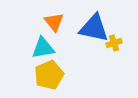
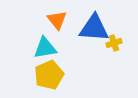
orange triangle: moved 3 px right, 2 px up
blue triangle: rotated 8 degrees counterclockwise
cyan triangle: moved 2 px right
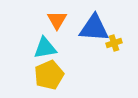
orange triangle: rotated 10 degrees clockwise
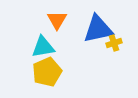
blue triangle: moved 4 px right, 1 px down; rotated 16 degrees counterclockwise
cyan triangle: moved 2 px left, 1 px up
yellow pentagon: moved 2 px left, 3 px up
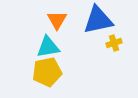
blue triangle: moved 9 px up
cyan triangle: moved 5 px right
yellow pentagon: rotated 12 degrees clockwise
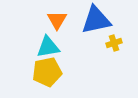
blue triangle: moved 2 px left
